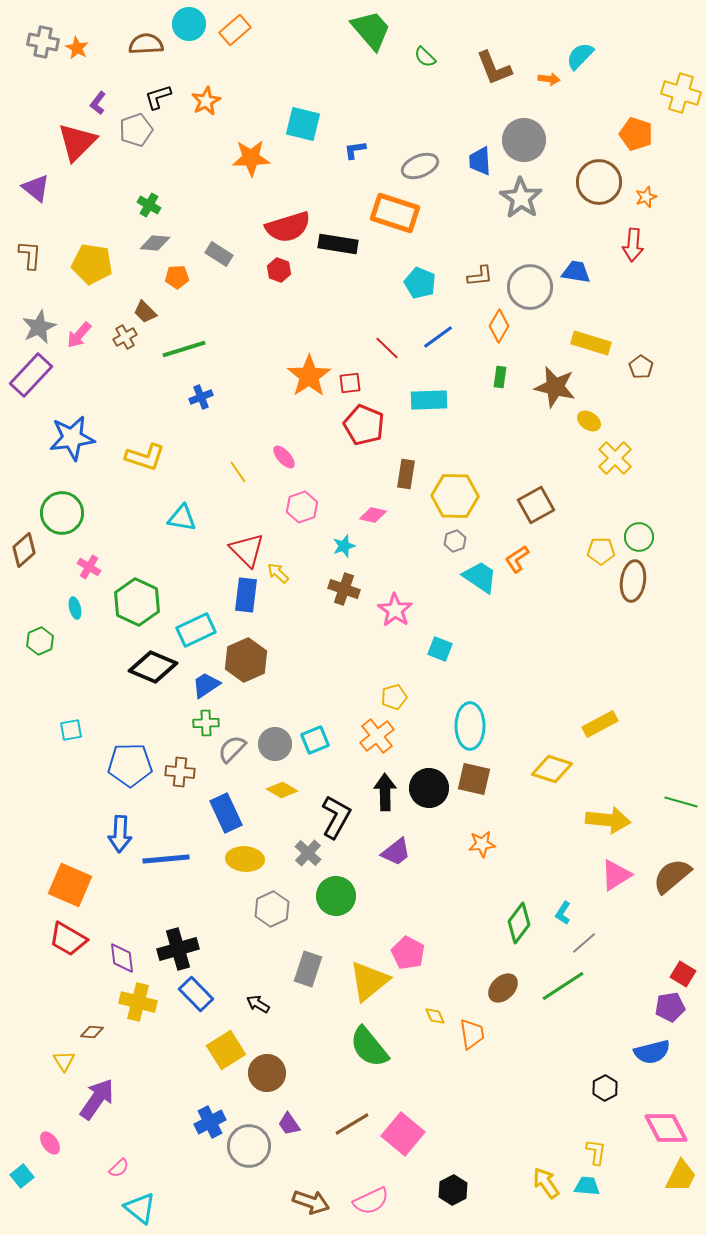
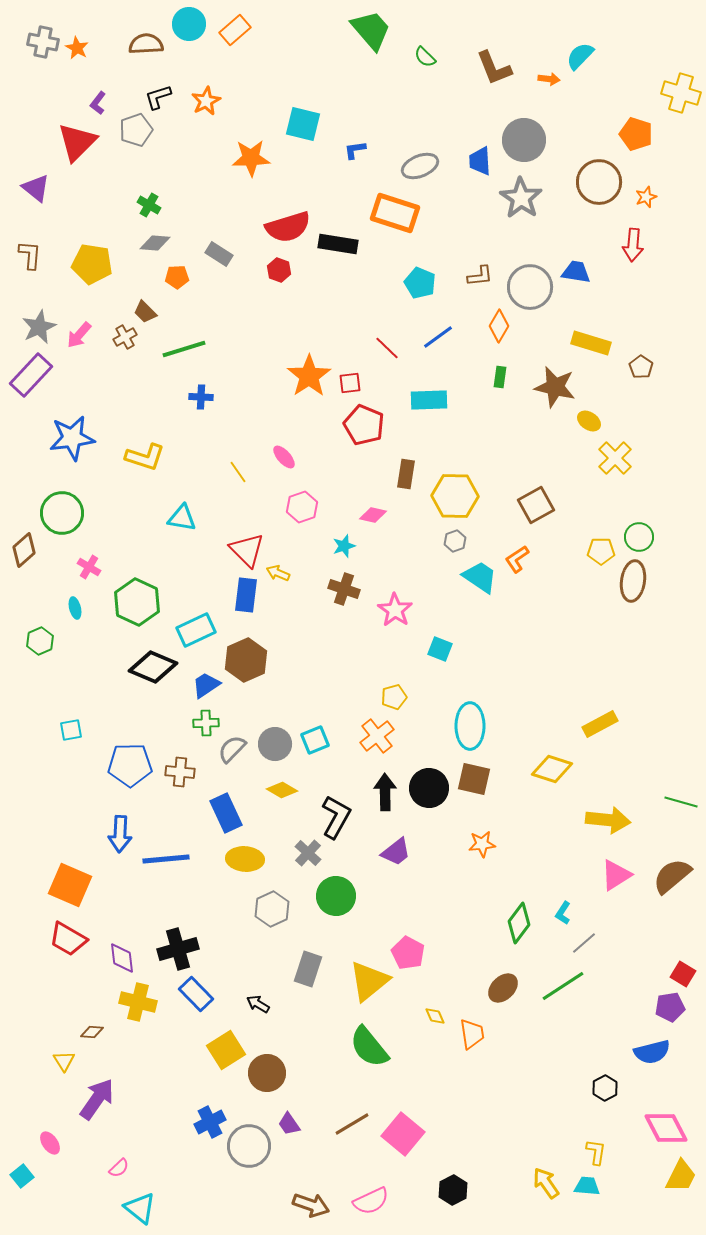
blue cross at (201, 397): rotated 25 degrees clockwise
yellow arrow at (278, 573): rotated 20 degrees counterclockwise
brown arrow at (311, 1202): moved 3 px down
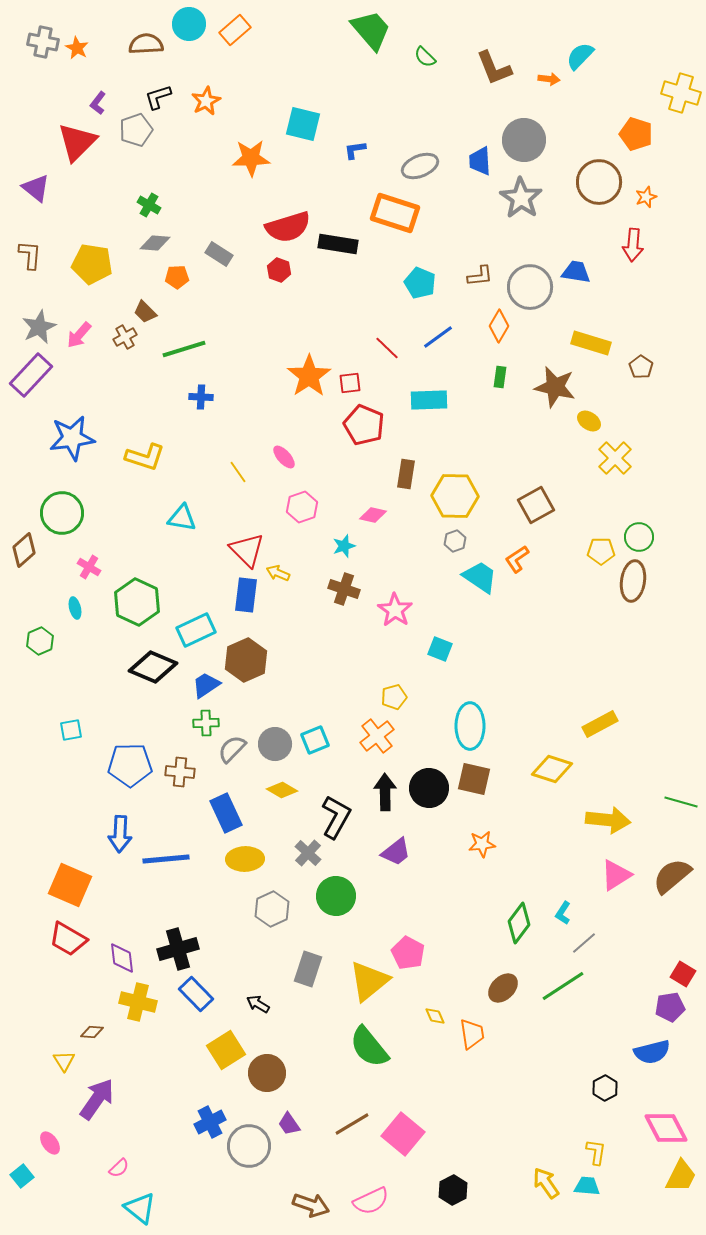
yellow ellipse at (245, 859): rotated 6 degrees counterclockwise
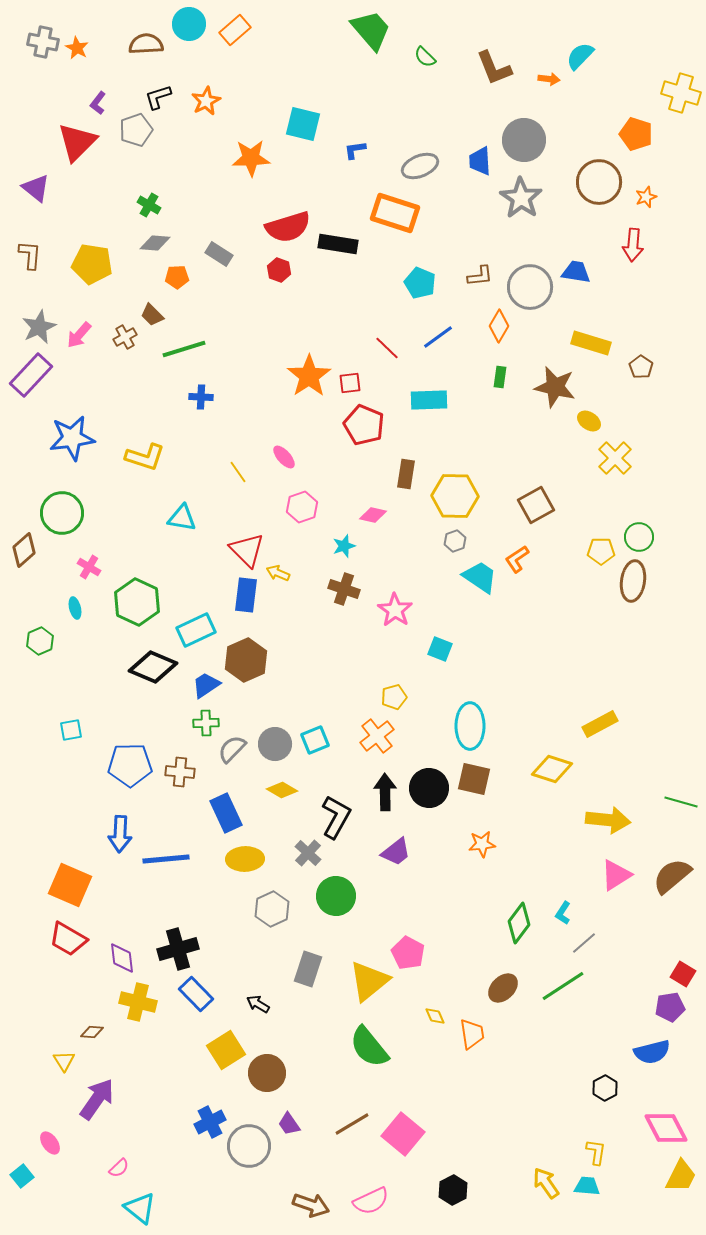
brown trapezoid at (145, 312): moved 7 px right, 3 px down
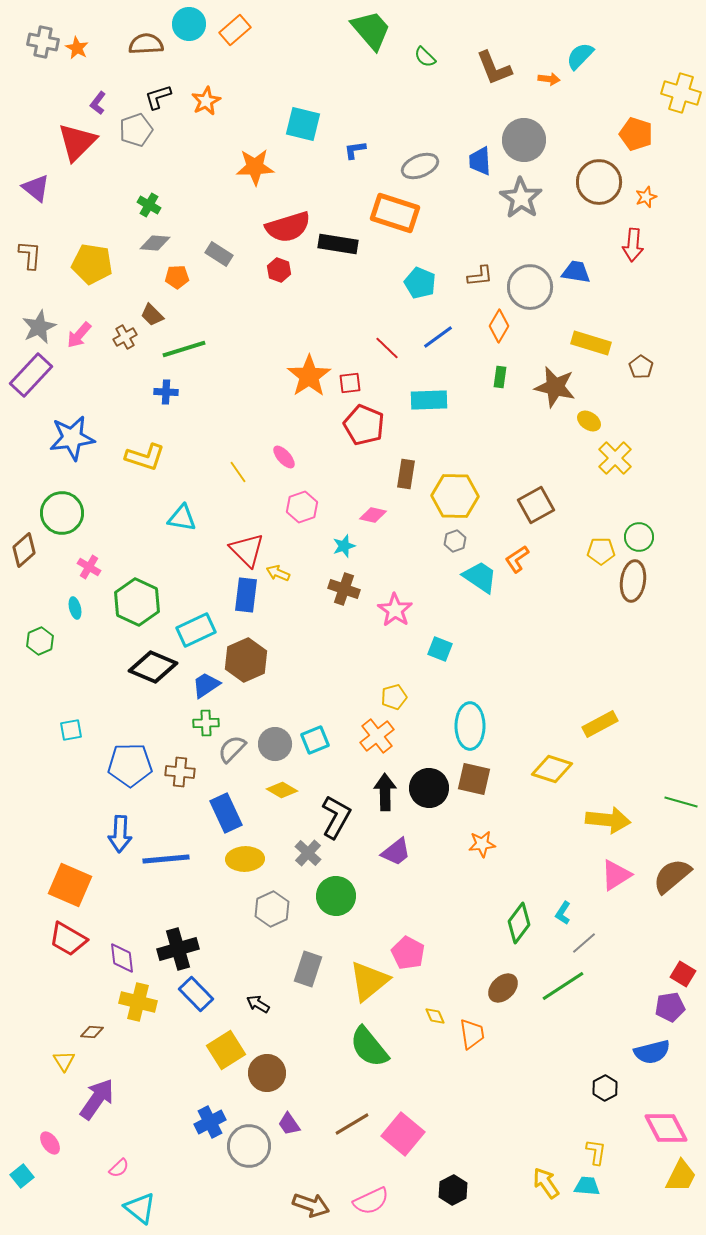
orange star at (251, 158): moved 4 px right, 9 px down
blue cross at (201, 397): moved 35 px left, 5 px up
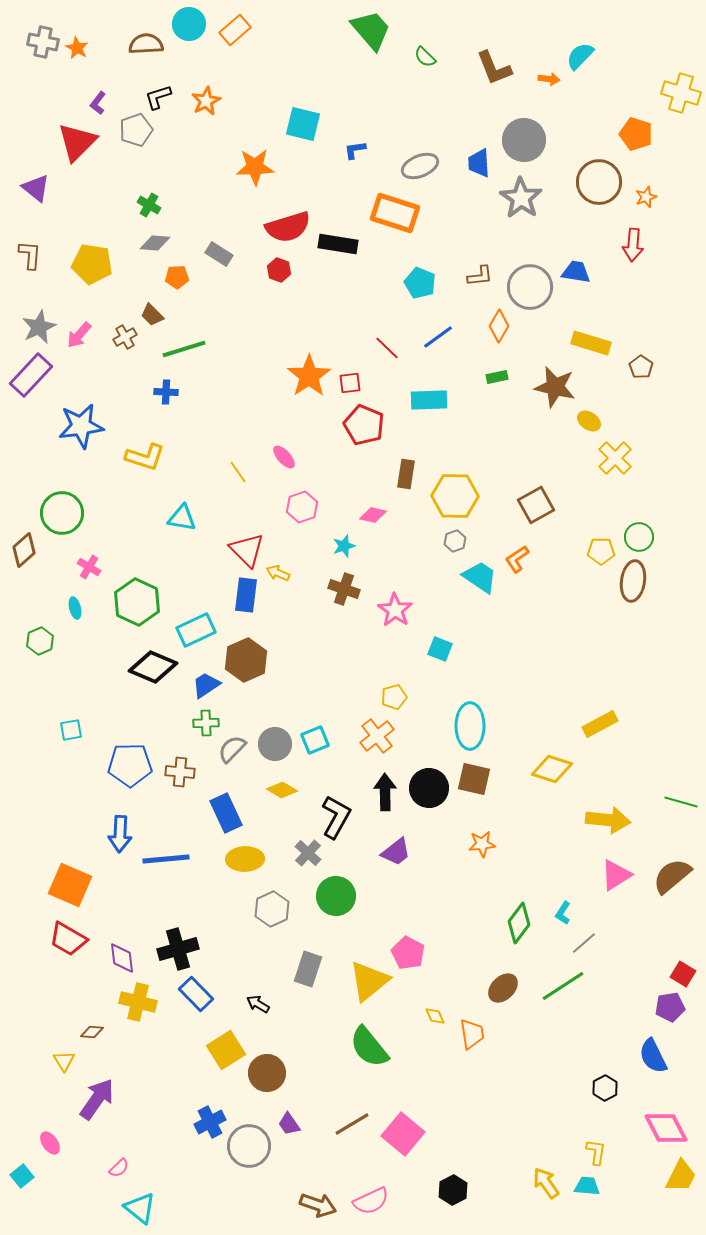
blue trapezoid at (480, 161): moved 1 px left, 2 px down
green rectangle at (500, 377): moved 3 px left; rotated 70 degrees clockwise
blue star at (72, 438): moved 9 px right, 12 px up
blue semicircle at (652, 1052): moved 1 px right, 4 px down; rotated 78 degrees clockwise
brown arrow at (311, 1205): moved 7 px right
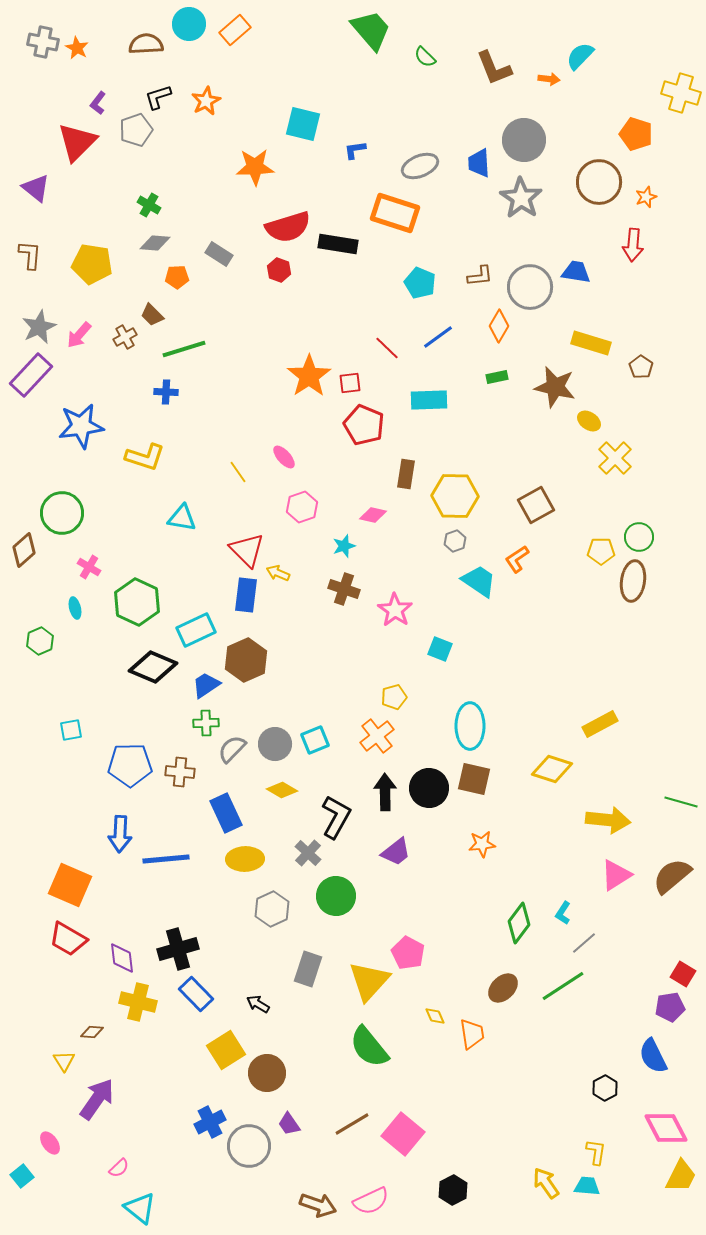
cyan trapezoid at (480, 577): moved 1 px left, 4 px down
yellow triangle at (369, 981): rotated 9 degrees counterclockwise
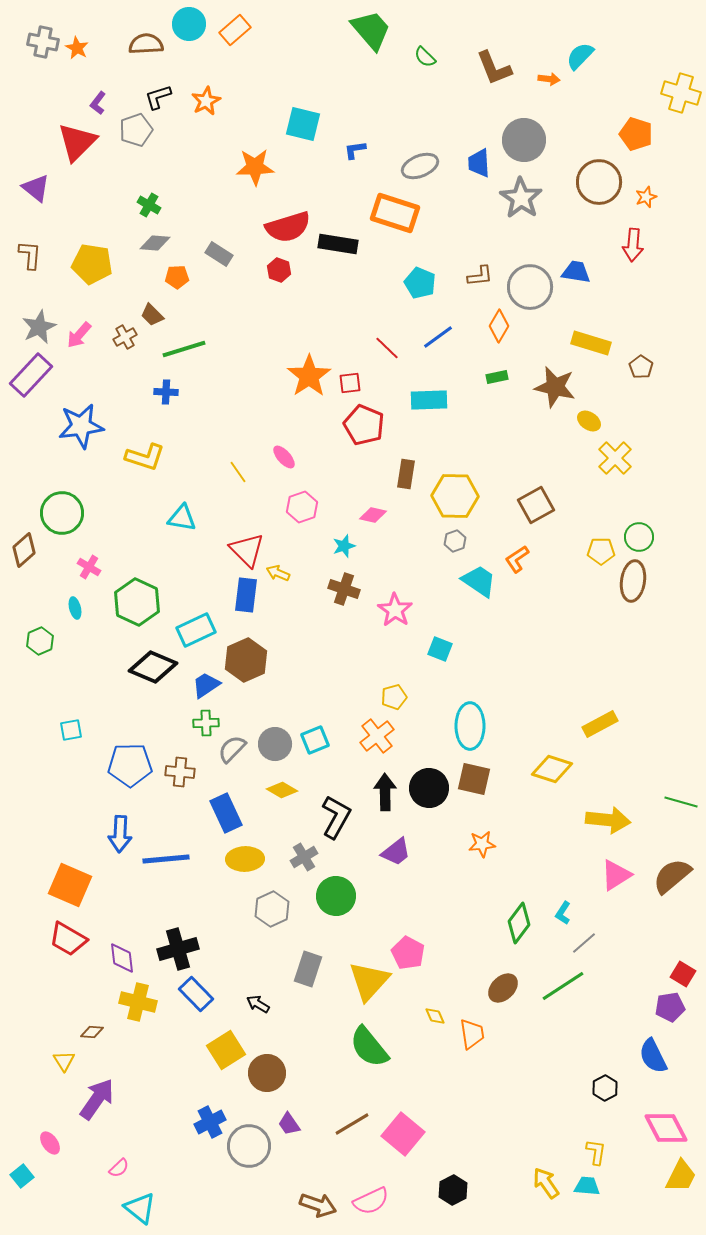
gray cross at (308, 853): moved 4 px left, 4 px down; rotated 16 degrees clockwise
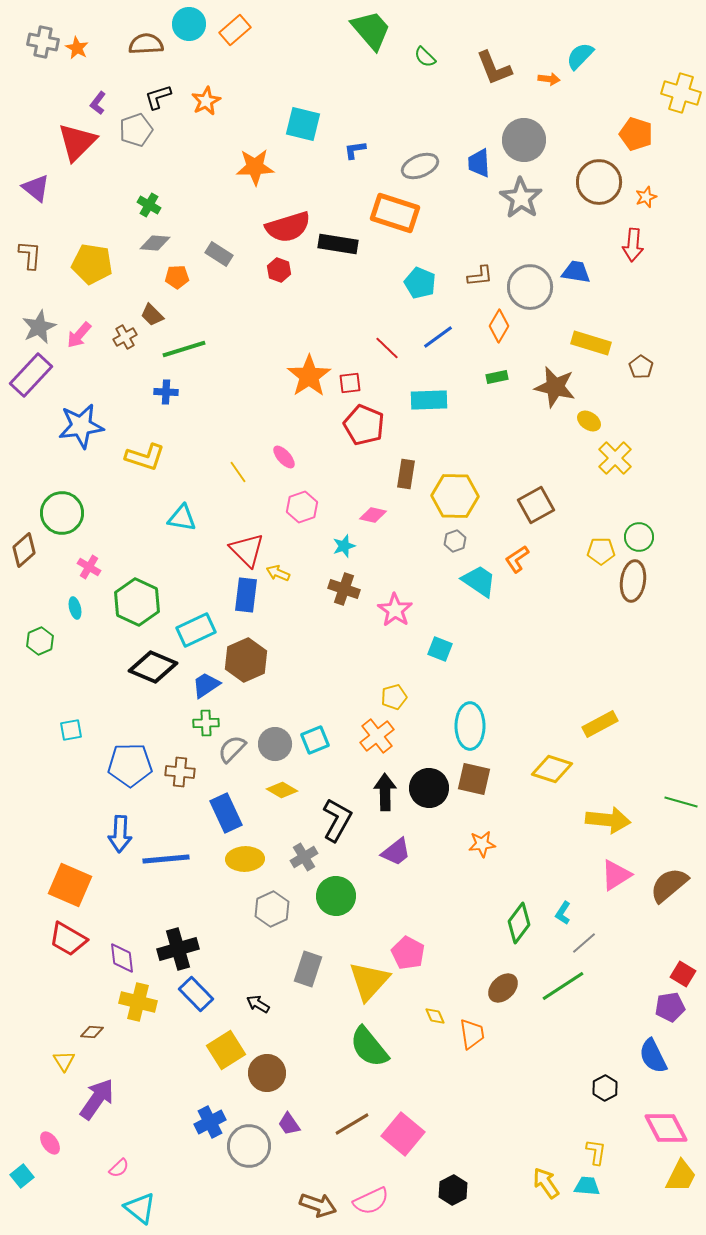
black L-shape at (336, 817): moved 1 px right, 3 px down
brown semicircle at (672, 876): moved 3 px left, 9 px down
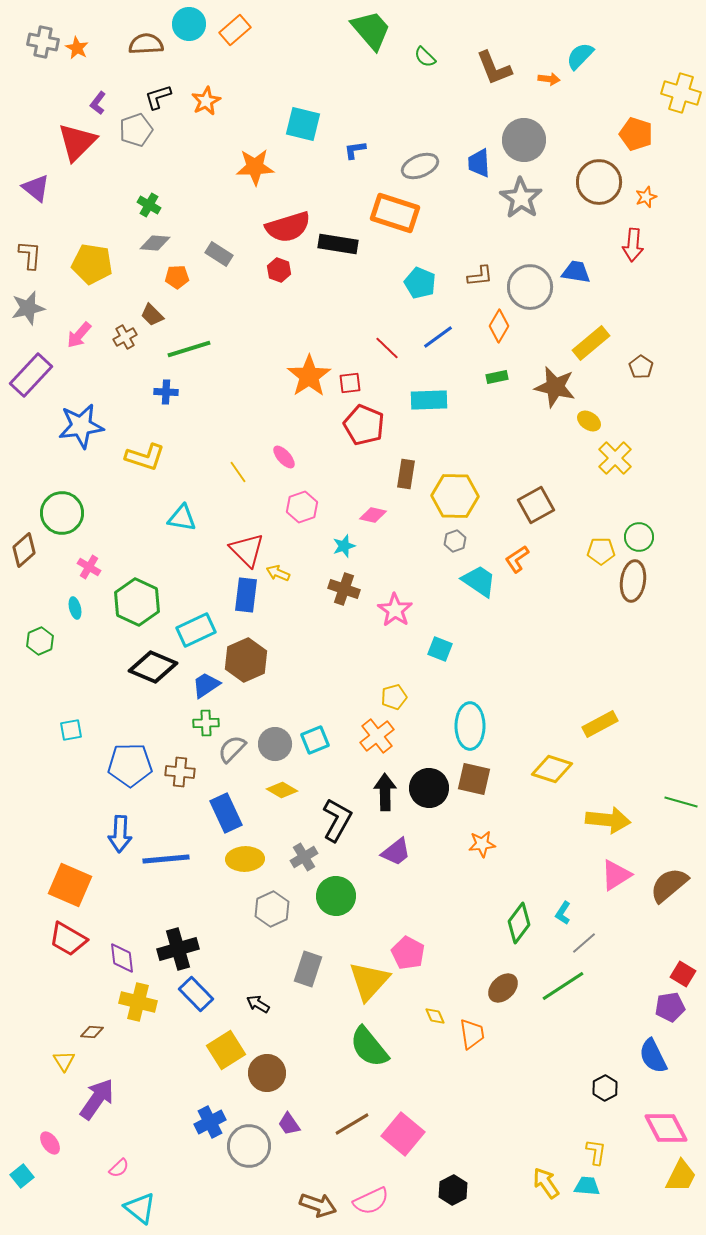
gray star at (39, 327): moved 11 px left, 19 px up; rotated 12 degrees clockwise
yellow rectangle at (591, 343): rotated 57 degrees counterclockwise
green line at (184, 349): moved 5 px right
